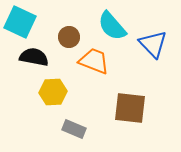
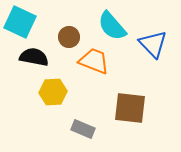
gray rectangle: moved 9 px right
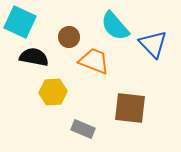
cyan semicircle: moved 3 px right
